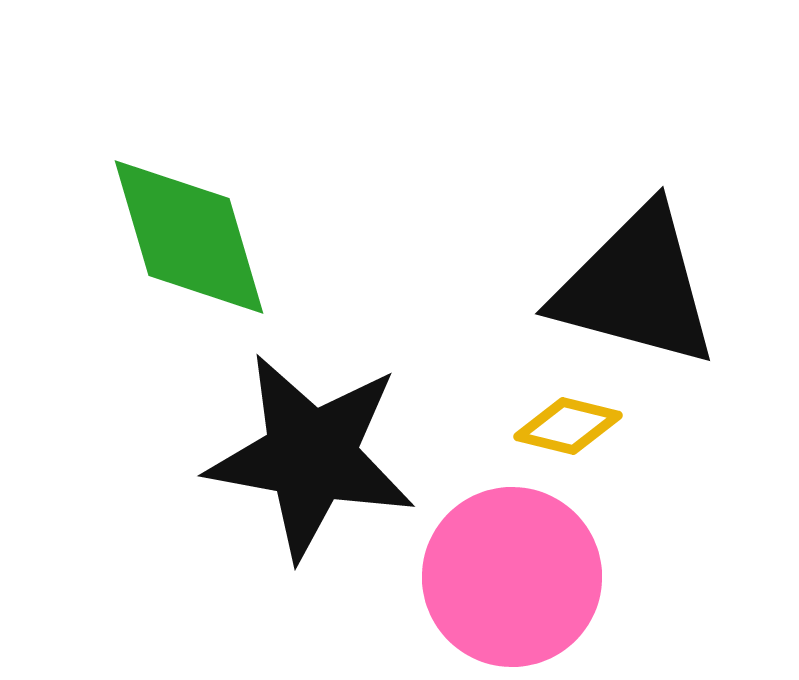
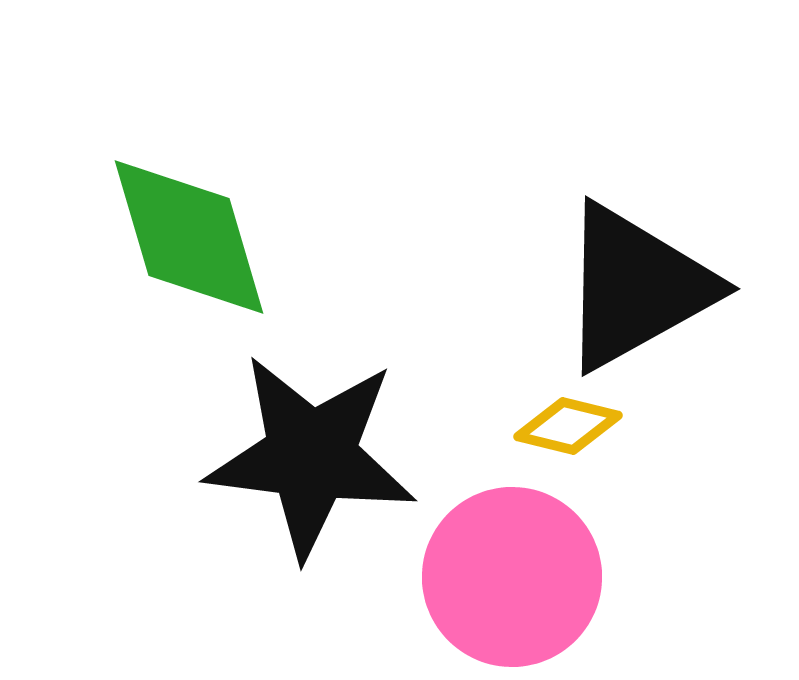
black triangle: rotated 44 degrees counterclockwise
black star: rotated 3 degrees counterclockwise
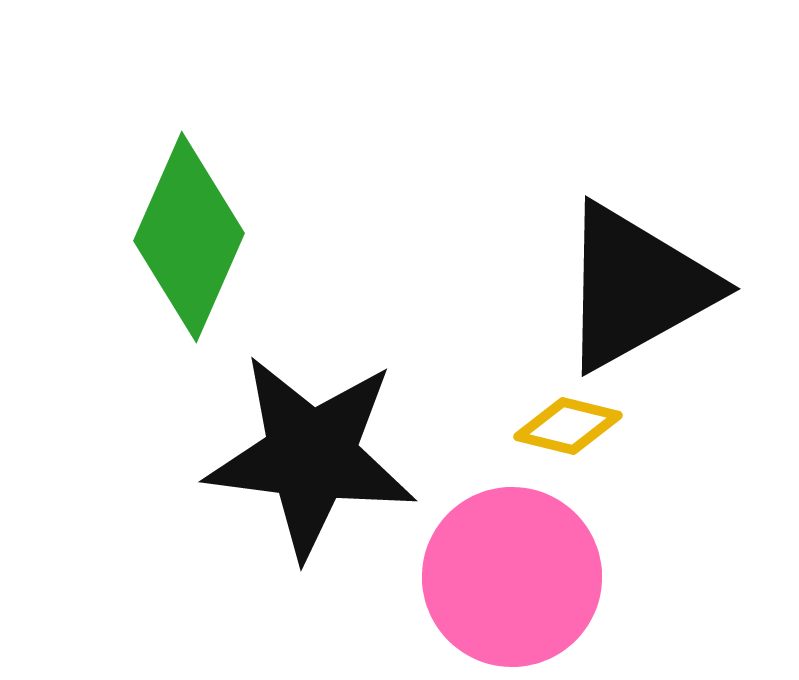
green diamond: rotated 40 degrees clockwise
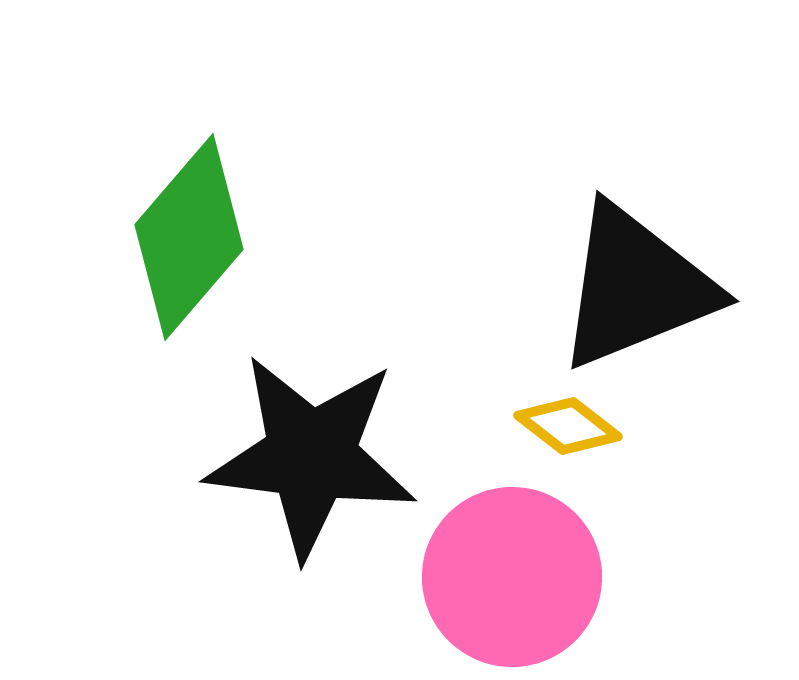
green diamond: rotated 17 degrees clockwise
black triangle: rotated 7 degrees clockwise
yellow diamond: rotated 24 degrees clockwise
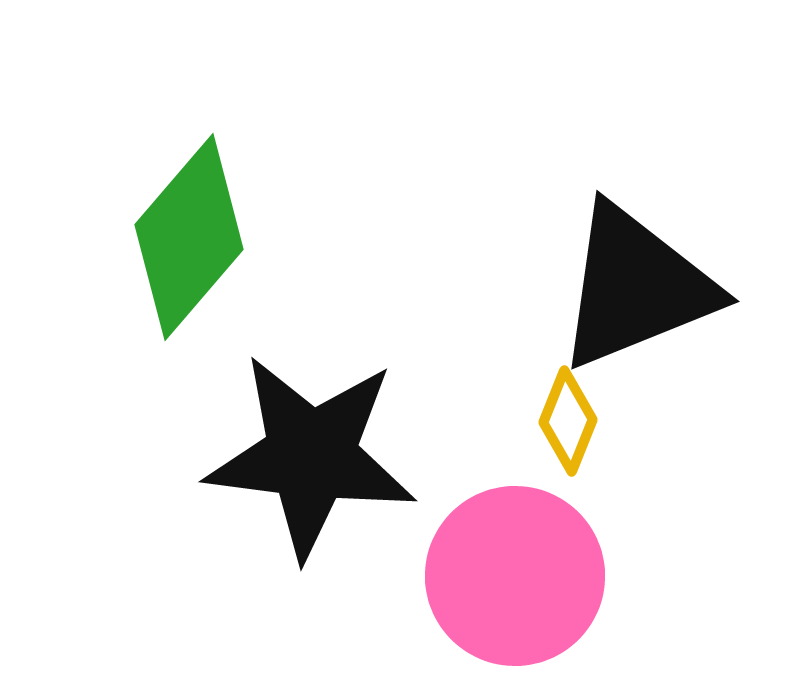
yellow diamond: moved 5 px up; rotated 74 degrees clockwise
pink circle: moved 3 px right, 1 px up
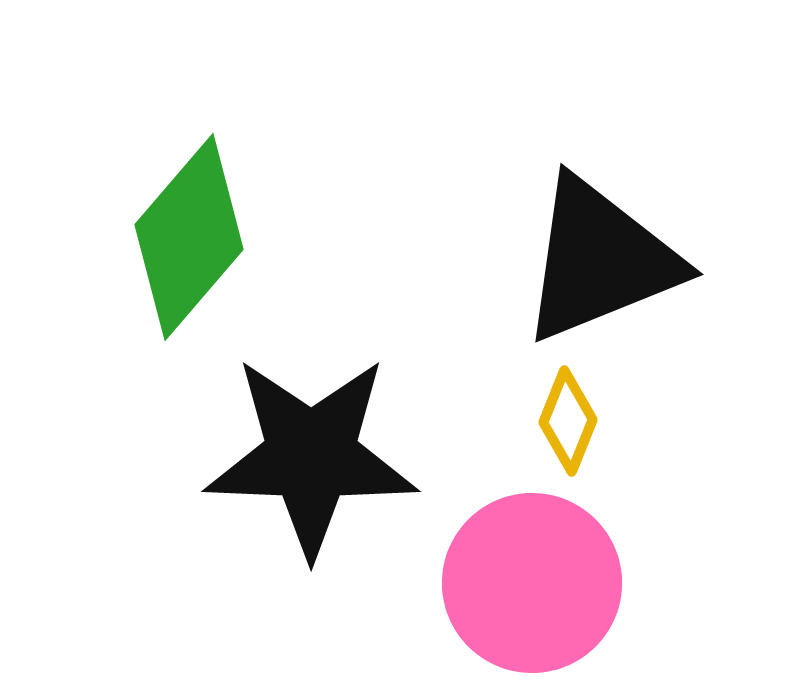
black triangle: moved 36 px left, 27 px up
black star: rotated 5 degrees counterclockwise
pink circle: moved 17 px right, 7 px down
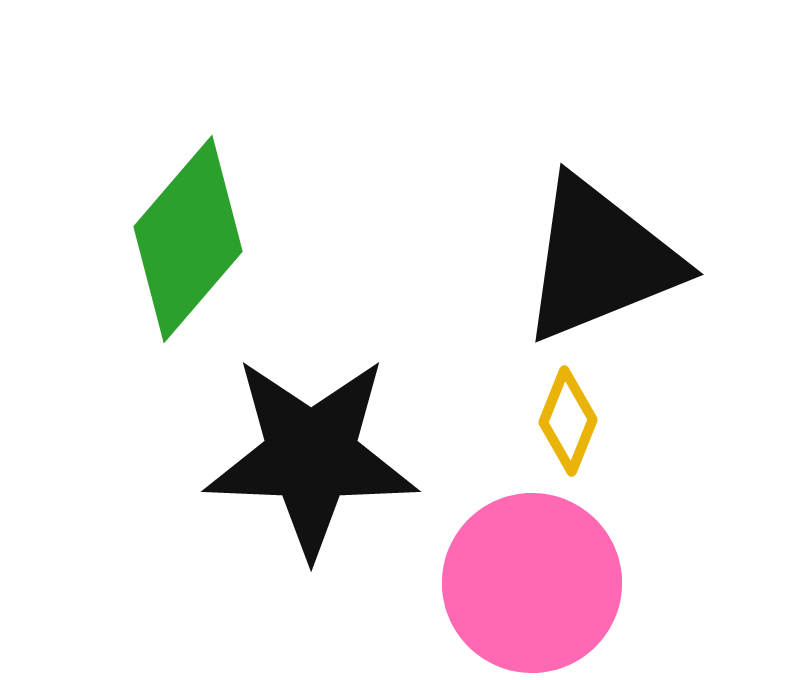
green diamond: moved 1 px left, 2 px down
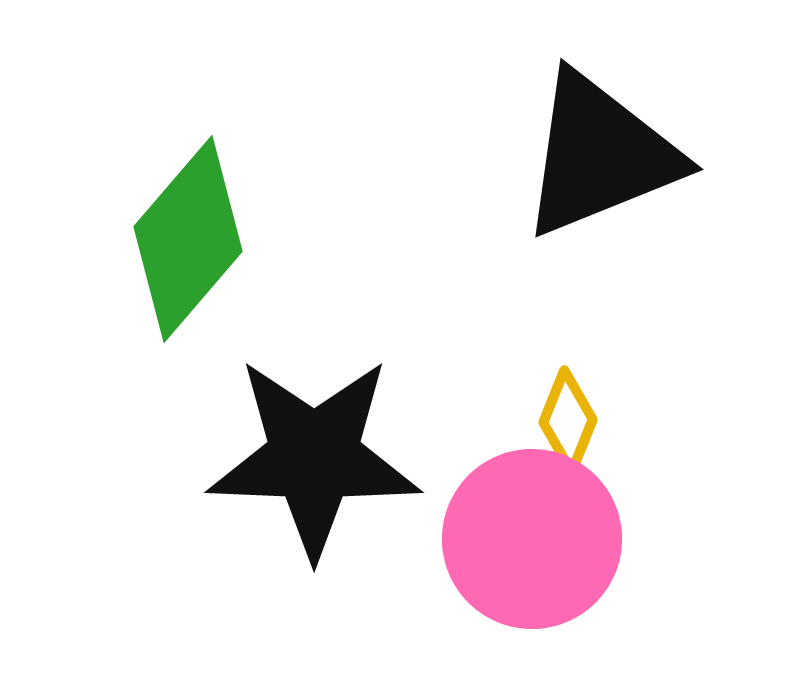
black triangle: moved 105 px up
black star: moved 3 px right, 1 px down
pink circle: moved 44 px up
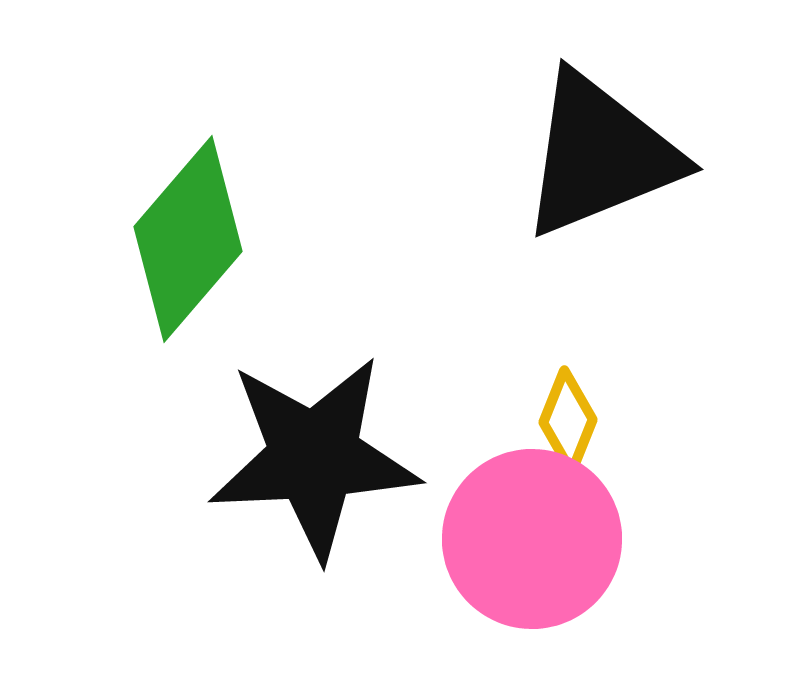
black star: rotated 5 degrees counterclockwise
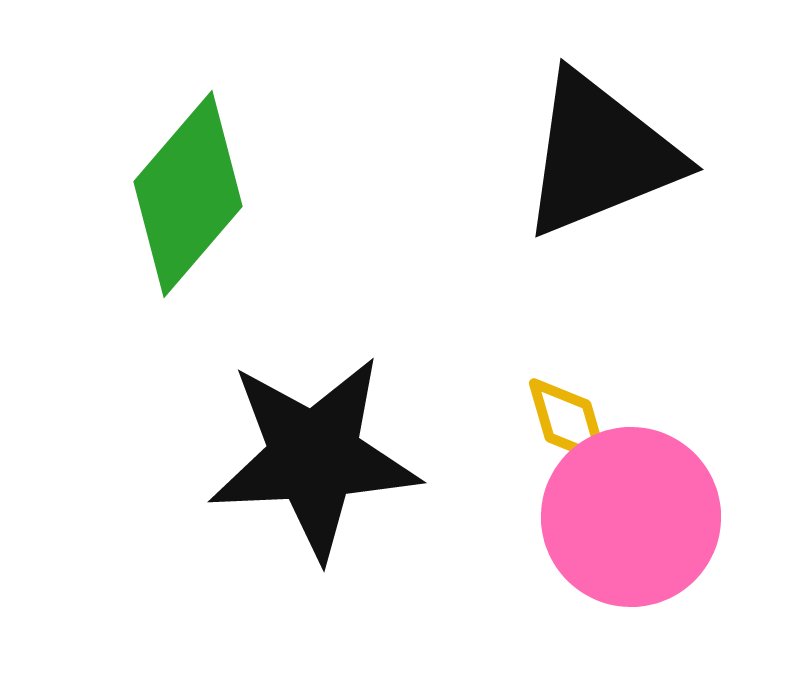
green diamond: moved 45 px up
yellow diamond: rotated 38 degrees counterclockwise
pink circle: moved 99 px right, 22 px up
